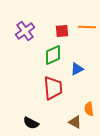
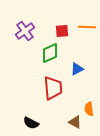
green diamond: moved 3 px left, 2 px up
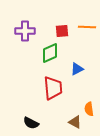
purple cross: rotated 36 degrees clockwise
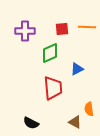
red square: moved 2 px up
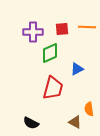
purple cross: moved 8 px right, 1 px down
red trapezoid: rotated 20 degrees clockwise
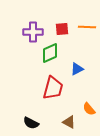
orange semicircle: rotated 32 degrees counterclockwise
brown triangle: moved 6 px left
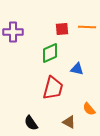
purple cross: moved 20 px left
blue triangle: rotated 40 degrees clockwise
black semicircle: rotated 28 degrees clockwise
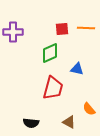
orange line: moved 1 px left, 1 px down
black semicircle: rotated 49 degrees counterclockwise
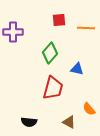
red square: moved 3 px left, 9 px up
green diamond: rotated 25 degrees counterclockwise
black semicircle: moved 2 px left, 1 px up
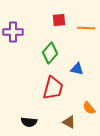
orange semicircle: moved 1 px up
